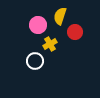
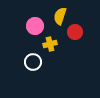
pink circle: moved 3 px left, 1 px down
yellow cross: rotated 16 degrees clockwise
white circle: moved 2 px left, 1 px down
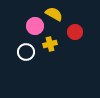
yellow semicircle: moved 6 px left, 2 px up; rotated 102 degrees clockwise
white circle: moved 7 px left, 10 px up
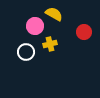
red circle: moved 9 px right
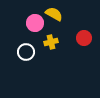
pink circle: moved 3 px up
red circle: moved 6 px down
yellow cross: moved 1 px right, 2 px up
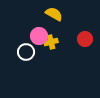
pink circle: moved 4 px right, 13 px down
red circle: moved 1 px right, 1 px down
